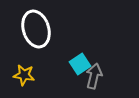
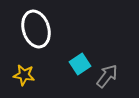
gray arrow: moved 13 px right; rotated 25 degrees clockwise
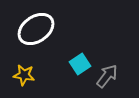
white ellipse: rotated 72 degrees clockwise
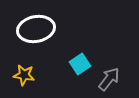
white ellipse: rotated 24 degrees clockwise
gray arrow: moved 2 px right, 3 px down
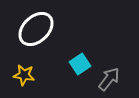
white ellipse: rotated 33 degrees counterclockwise
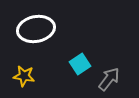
white ellipse: rotated 33 degrees clockwise
yellow star: moved 1 px down
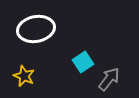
cyan square: moved 3 px right, 2 px up
yellow star: rotated 15 degrees clockwise
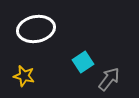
yellow star: rotated 10 degrees counterclockwise
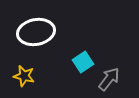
white ellipse: moved 3 px down
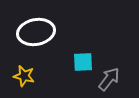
cyan square: rotated 30 degrees clockwise
